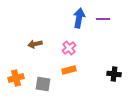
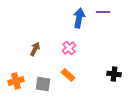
purple line: moved 7 px up
brown arrow: moved 5 px down; rotated 128 degrees clockwise
orange rectangle: moved 1 px left, 5 px down; rotated 56 degrees clockwise
orange cross: moved 3 px down
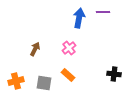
gray square: moved 1 px right, 1 px up
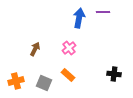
gray square: rotated 14 degrees clockwise
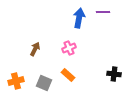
pink cross: rotated 16 degrees clockwise
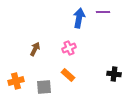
gray square: moved 4 px down; rotated 28 degrees counterclockwise
